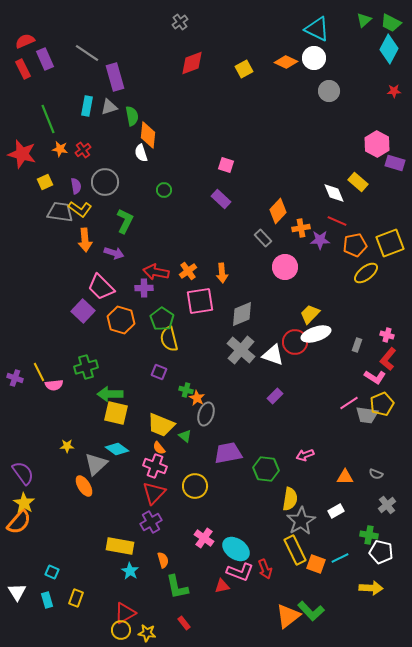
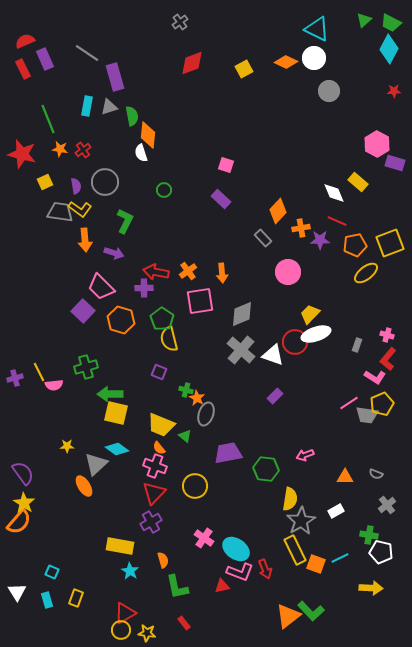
pink circle at (285, 267): moved 3 px right, 5 px down
purple cross at (15, 378): rotated 35 degrees counterclockwise
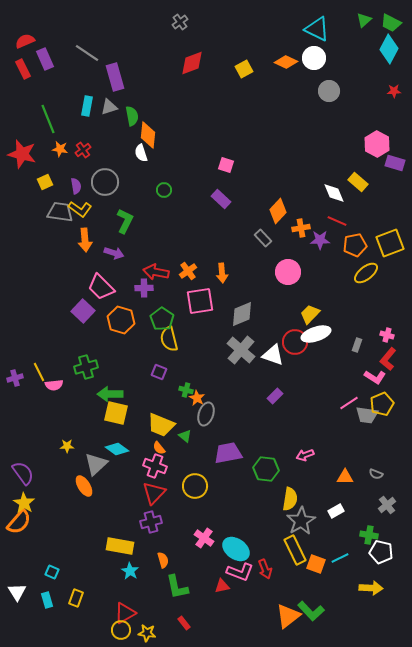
purple cross at (151, 522): rotated 15 degrees clockwise
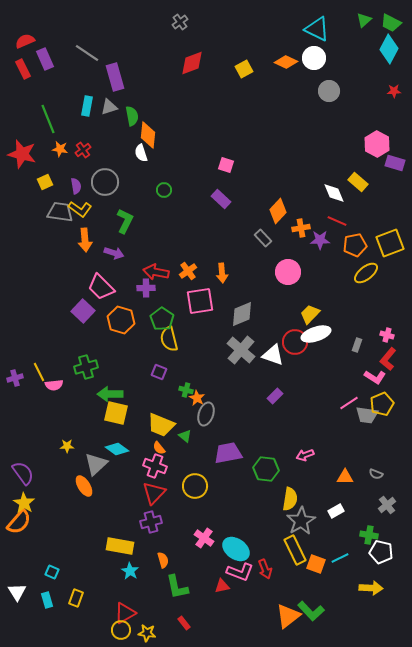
purple cross at (144, 288): moved 2 px right
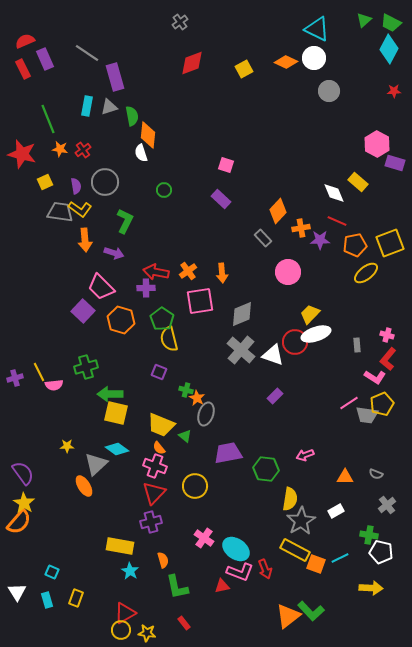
gray rectangle at (357, 345): rotated 24 degrees counterclockwise
yellow rectangle at (295, 550): rotated 36 degrees counterclockwise
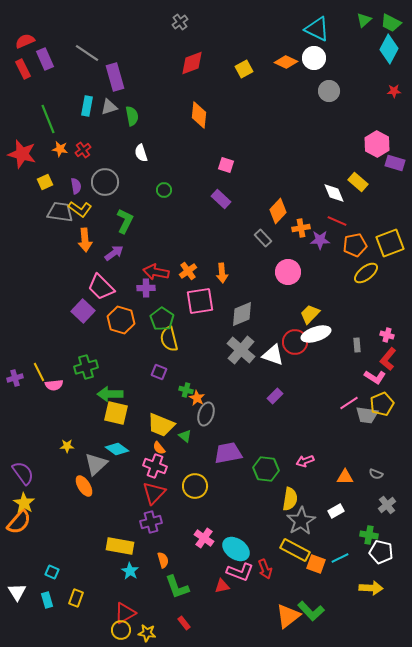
orange diamond at (148, 135): moved 51 px right, 20 px up
purple arrow at (114, 253): rotated 54 degrees counterclockwise
pink arrow at (305, 455): moved 6 px down
green L-shape at (177, 587): rotated 8 degrees counterclockwise
